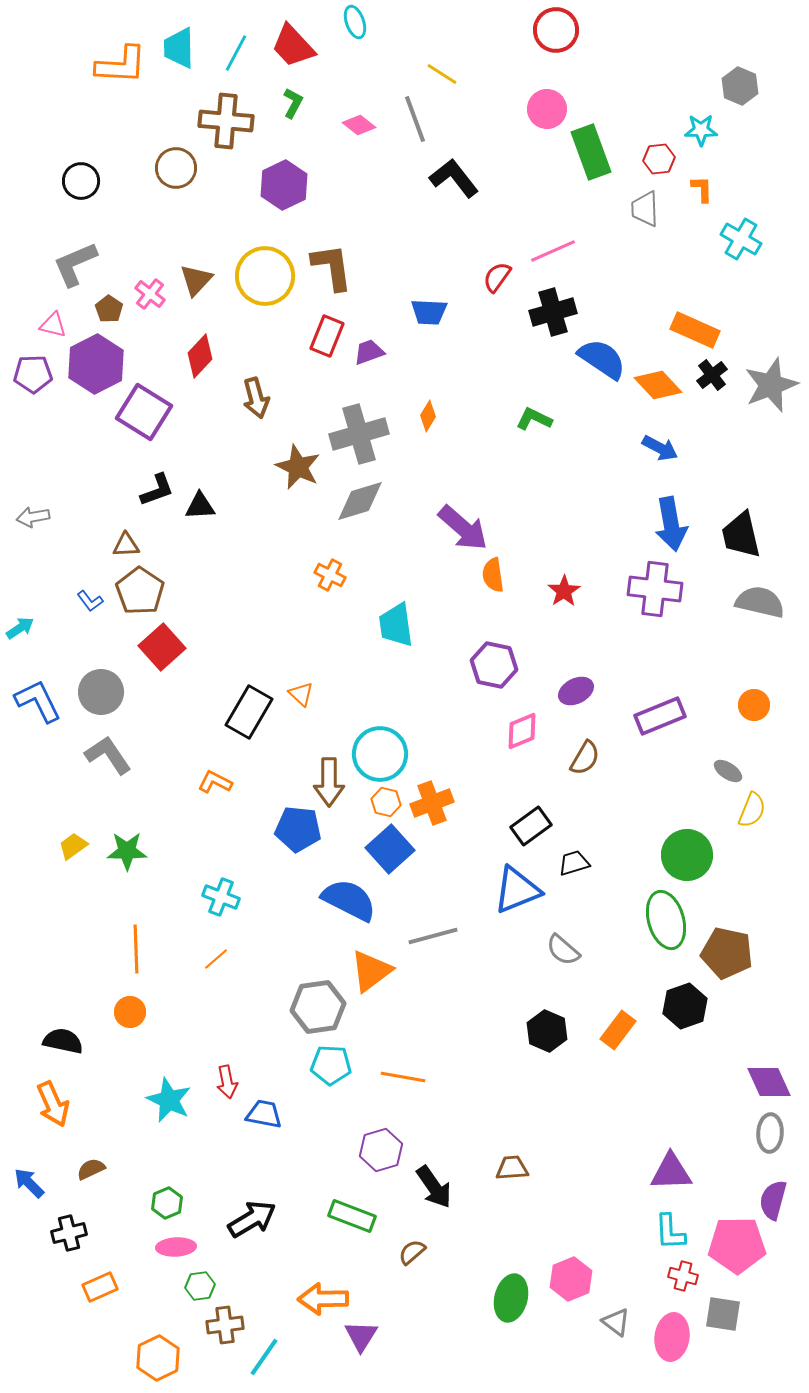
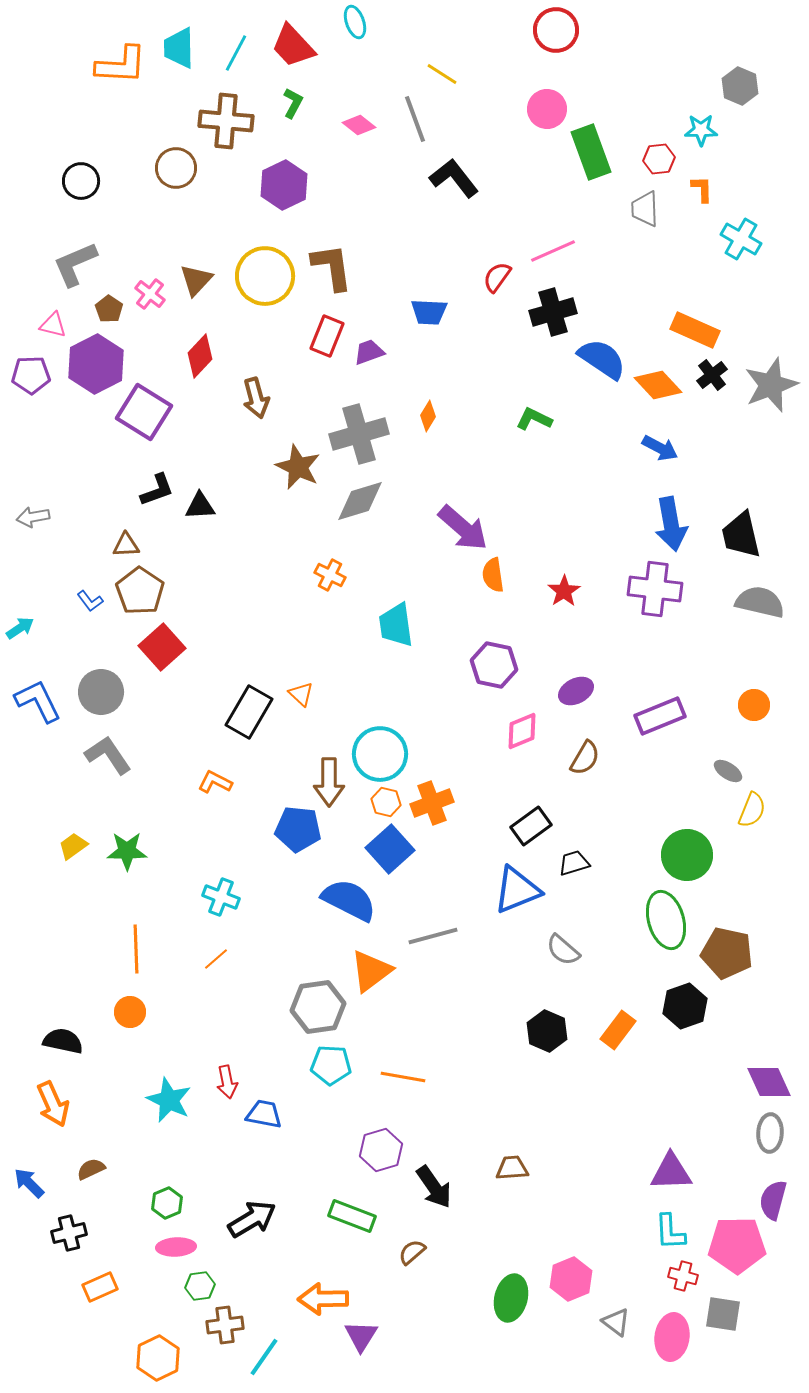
purple pentagon at (33, 374): moved 2 px left, 1 px down
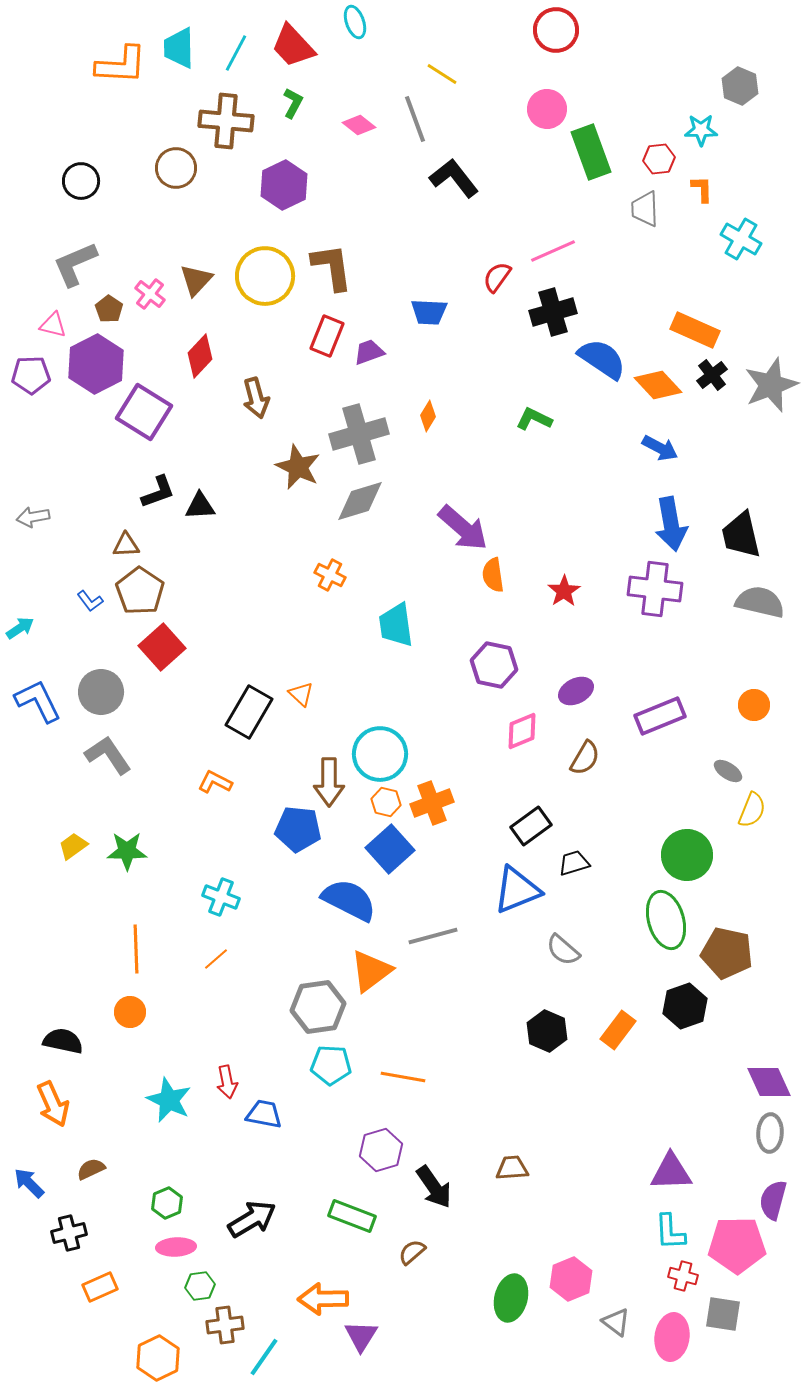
black L-shape at (157, 490): moved 1 px right, 2 px down
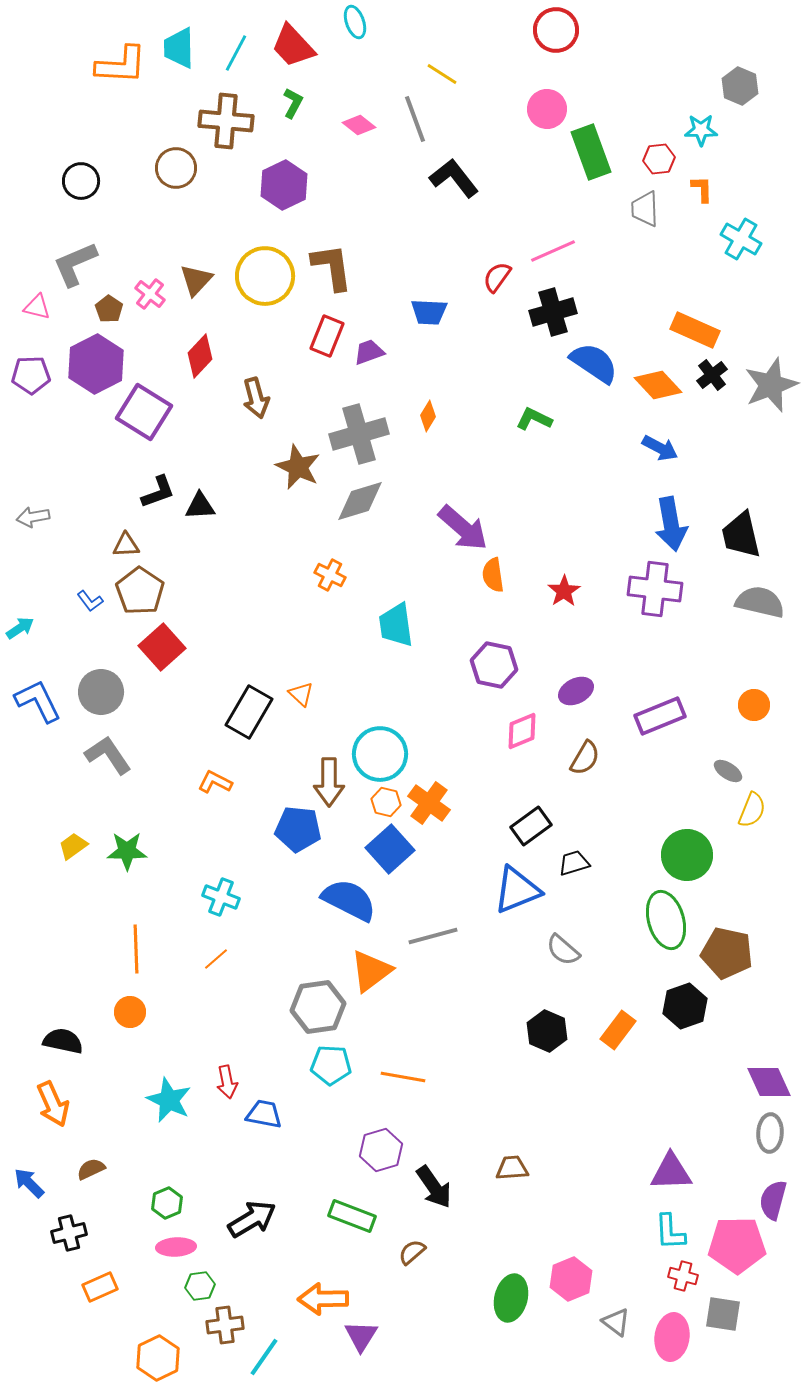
pink triangle at (53, 325): moved 16 px left, 18 px up
blue semicircle at (602, 359): moved 8 px left, 4 px down
orange cross at (432, 803): moved 3 px left; rotated 33 degrees counterclockwise
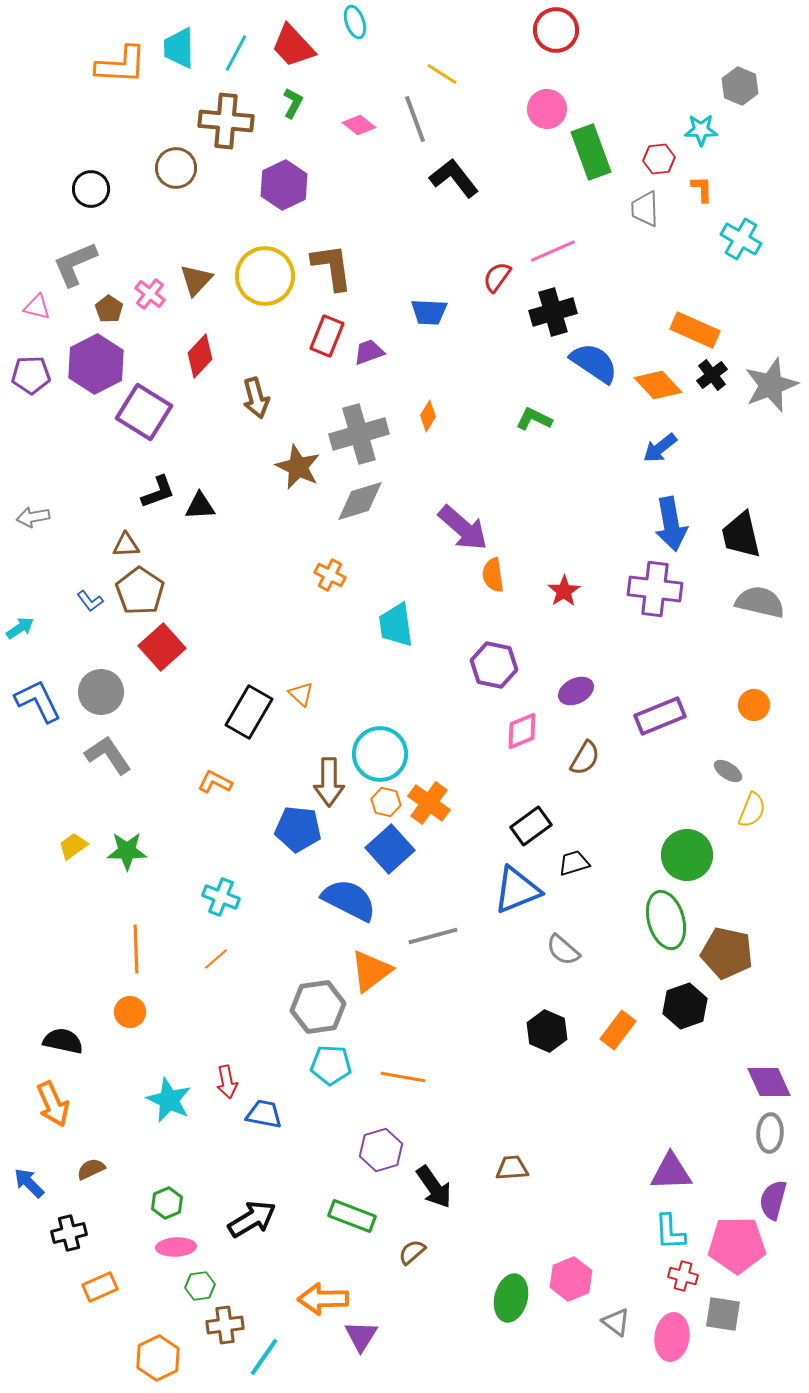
black circle at (81, 181): moved 10 px right, 8 px down
blue arrow at (660, 448): rotated 114 degrees clockwise
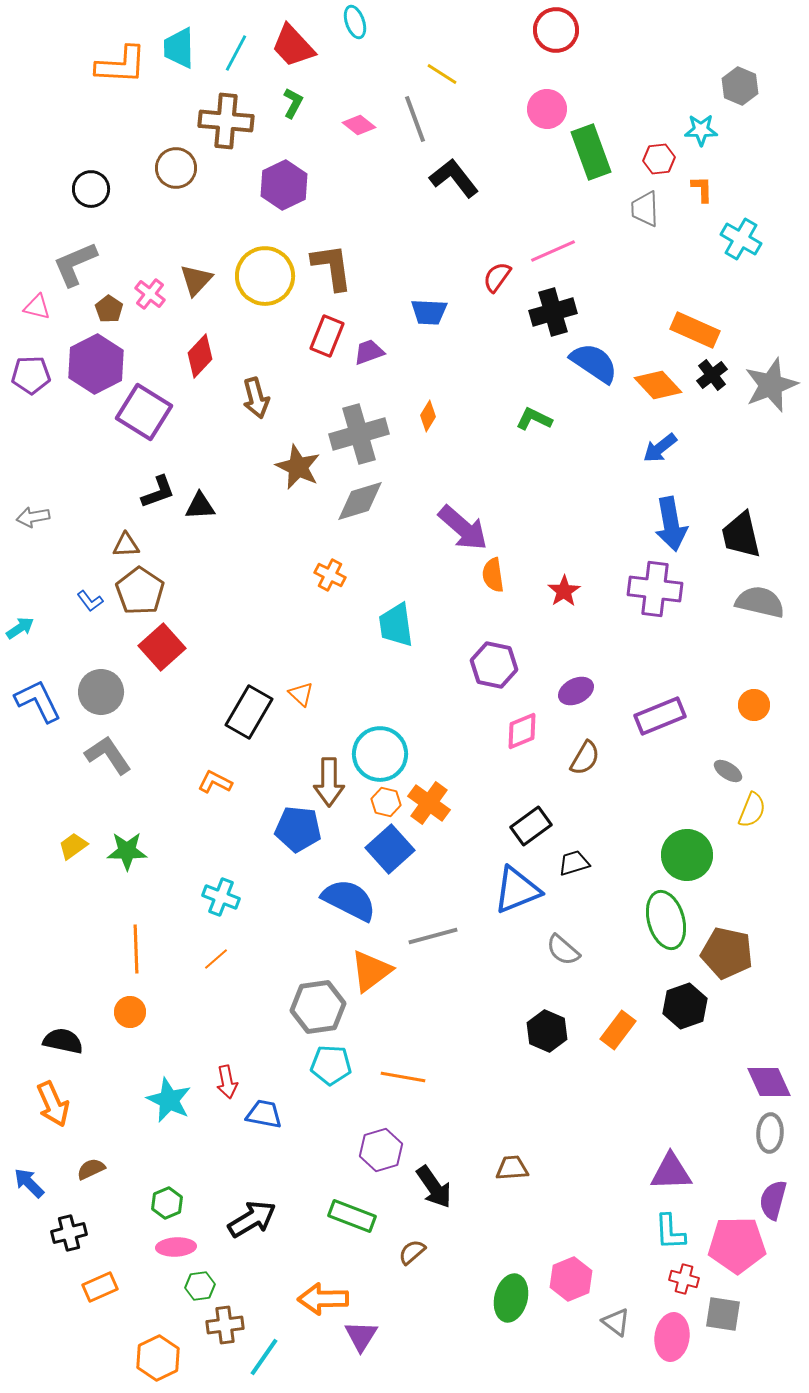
red cross at (683, 1276): moved 1 px right, 3 px down
